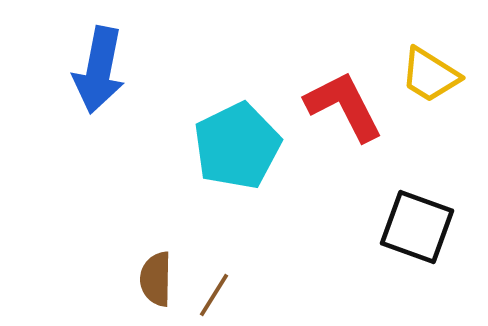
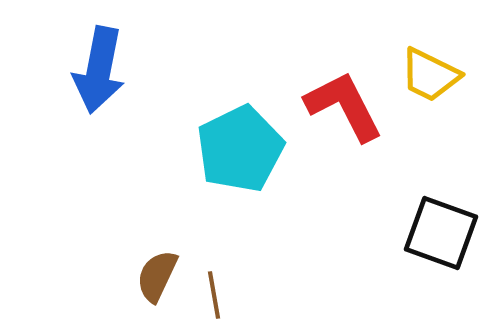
yellow trapezoid: rotated 6 degrees counterclockwise
cyan pentagon: moved 3 px right, 3 px down
black square: moved 24 px right, 6 px down
brown semicircle: moved 1 px right, 3 px up; rotated 24 degrees clockwise
brown line: rotated 42 degrees counterclockwise
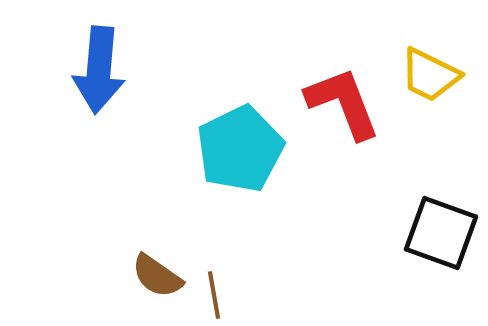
blue arrow: rotated 6 degrees counterclockwise
red L-shape: moved 1 px left, 3 px up; rotated 6 degrees clockwise
brown semicircle: rotated 80 degrees counterclockwise
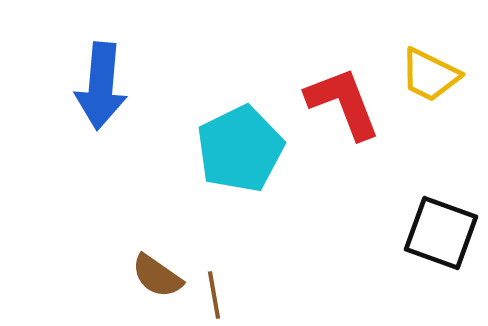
blue arrow: moved 2 px right, 16 px down
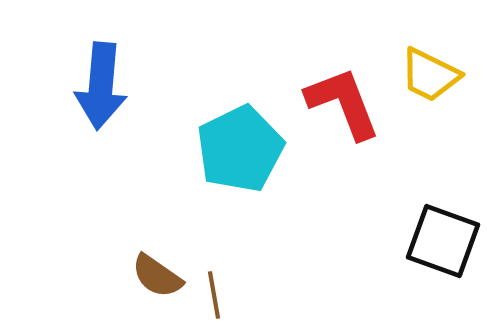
black square: moved 2 px right, 8 px down
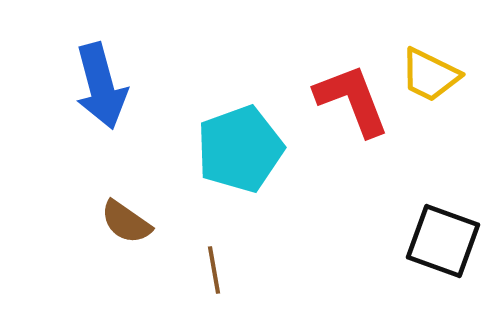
blue arrow: rotated 20 degrees counterclockwise
red L-shape: moved 9 px right, 3 px up
cyan pentagon: rotated 6 degrees clockwise
brown semicircle: moved 31 px left, 54 px up
brown line: moved 25 px up
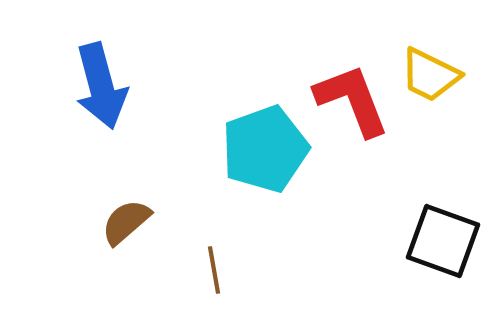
cyan pentagon: moved 25 px right
brown semicircle: rotated 104 degrees clockwise
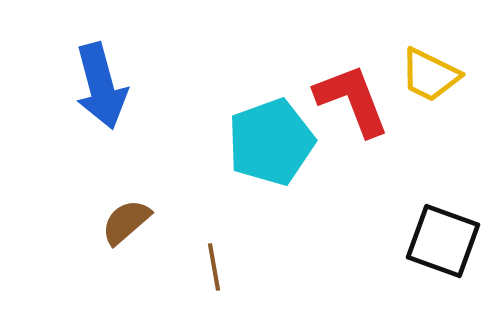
cyan pentagon: moved 6 px right, 7 px up
brown line: moved 3 px up
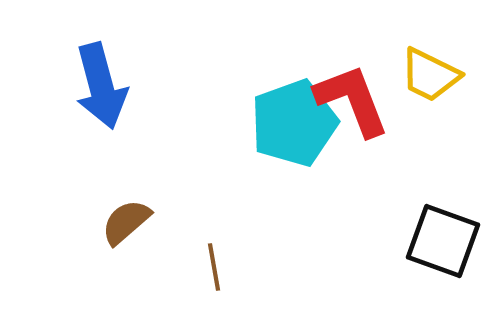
cyan pentagon: moved 23 px right, 19 px up
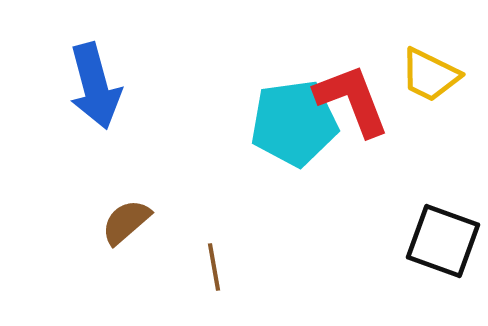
blue arrow: moved 6 px left
cyan pentagon: rotated 12 degrees clockwise
